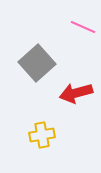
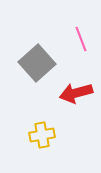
pink line: moved 2 px left, 12 px down; rotated 45 degrees clockwise
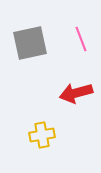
gray square: moved 7 px left, 20 px up; rotated 30 degrees clockwise
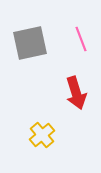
red arrow: rotated 92 degrees counterclockwise
yellow cross: rotated 30 degrees counterclockwise
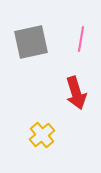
pink line: rotated 30 degrees clockwise
gray square: moved 1 px right, 1 px up
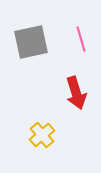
pink line: rotated 25 degrees counterclockwise
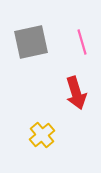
pink line: moved 1 px right, 3 px down
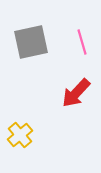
red arrow: rotated 60 degrees clockwise
yellow cross: moved 22 px left
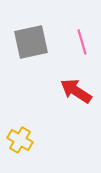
red arrow: moved 2 px up; rotated 80 degrees clockwise
yellow cross: moved 5 px down; rotated 20 degrees counterclockwise
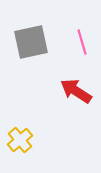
yellow cross: rotated 20 degrees clockwise
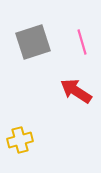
gray square: moved 2 px right; rotated 6 degrees counterclockwise
yellow cross: rotated 25 degrees clockwise
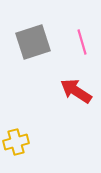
yellow cross: moved 4 px left, 2 px down
